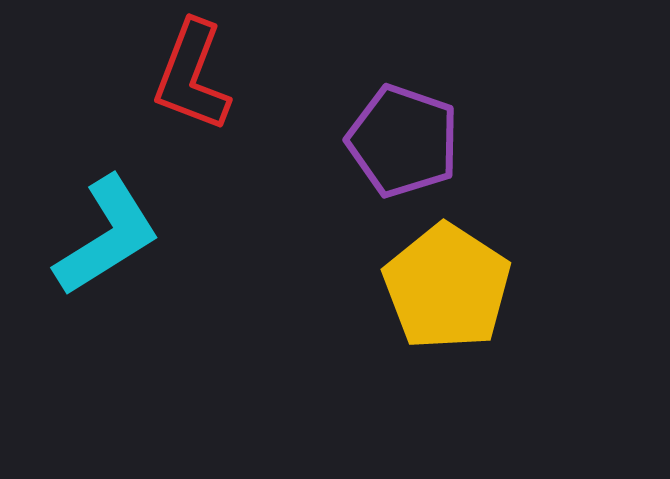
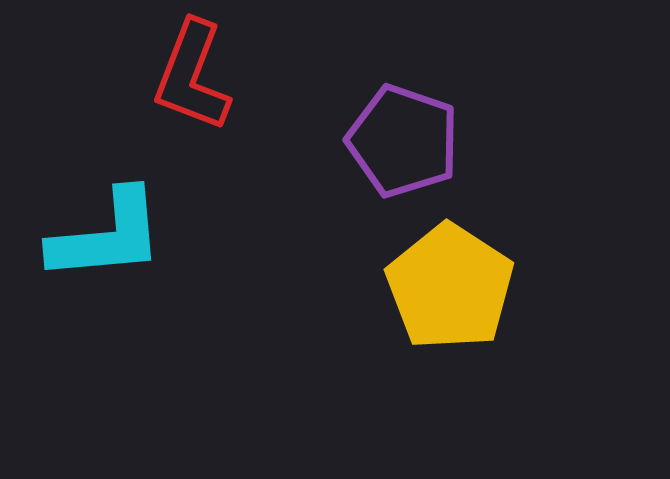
cyan L-shape: rotated 27 degrees clockwise
yellow pentagon: moved 3 px right
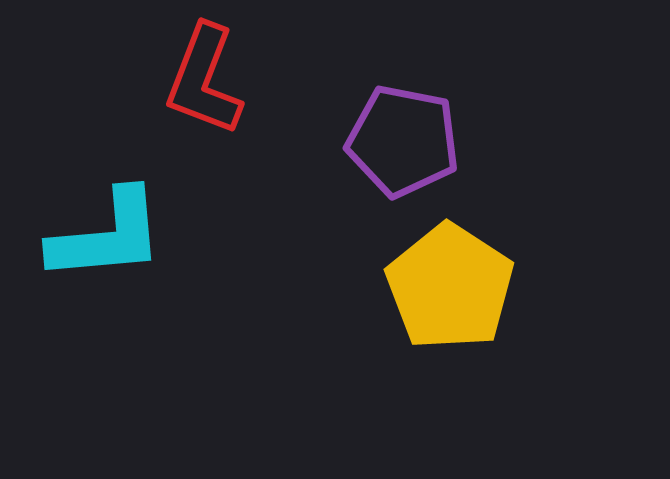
red L-shape: moved 12 px right, 4 px down
purple pentagon: rotated 8 degrees counterclockwise
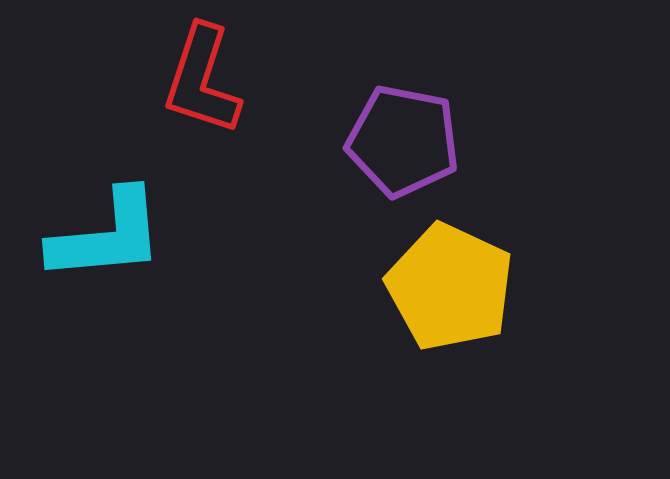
red L-shape: moved 2 px left; rotated 3 degrees counterclockwise
yellow pentagon: rotated 8 degrees counterclockwise
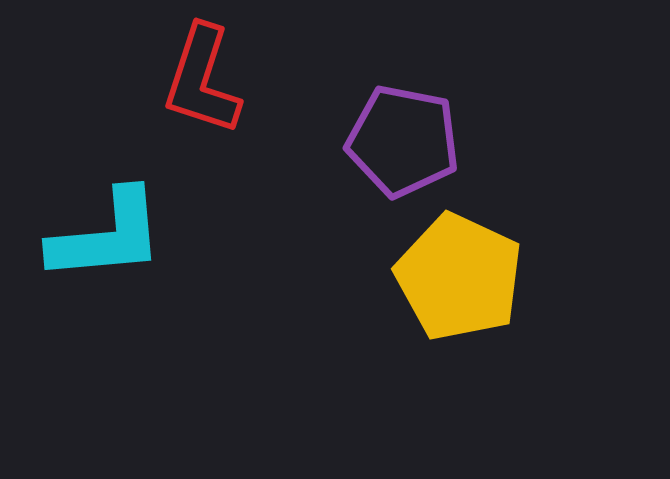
yellow pentagon: moved 9 px right, 10 px up
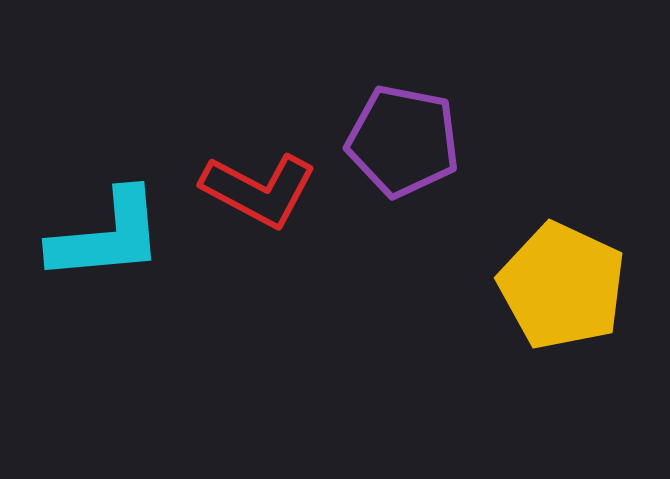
red L-shape: moved 57 px right, 110 px down; rotated 80 degrees counterclockwise
yellow pentagon: moved 103 px right, 9 px down
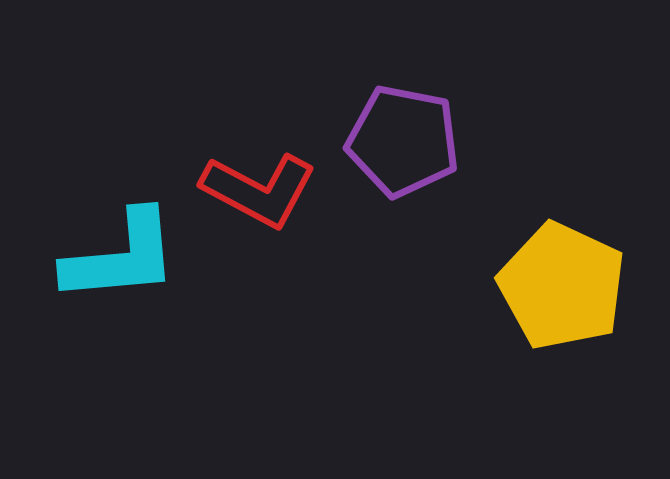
cyan L-shape: moved 14 px right, 21 px down
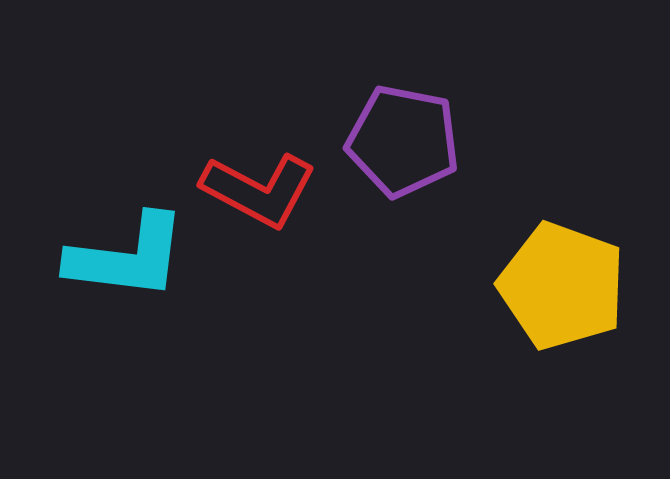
cyan L-shape: moved 6 px right; rotated 12 degrees clockwise
yellow pentagon: rotated 5 degrees counterclockwise
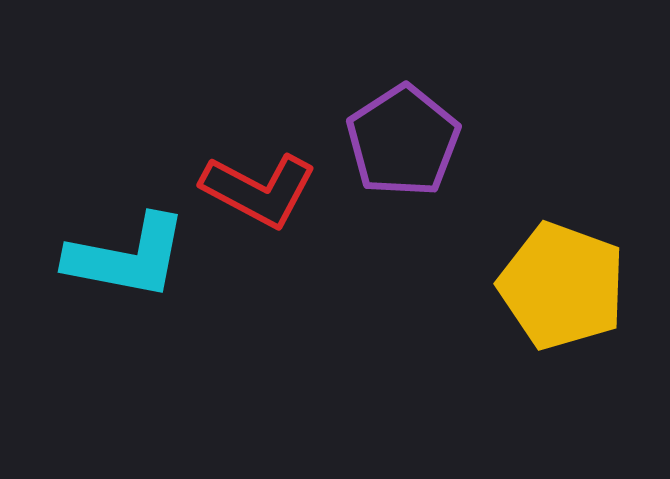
purple pentagon: rotated 28 degrees clockwise
cyan L-shape: rotated 4 degrees clockwise
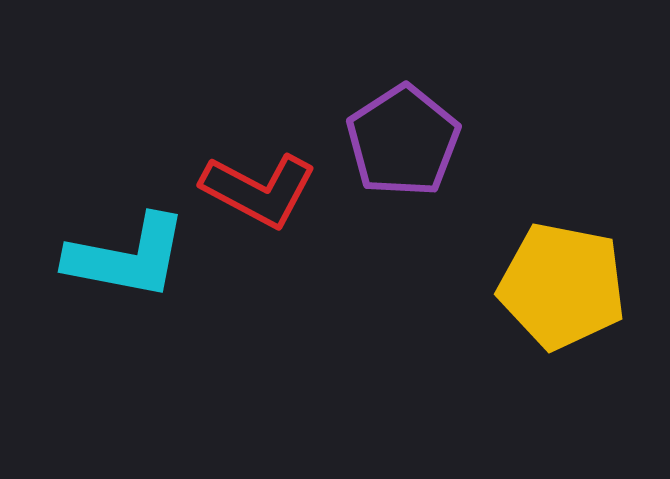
yellow pentagon: rotated 9 degrees counterclockwise
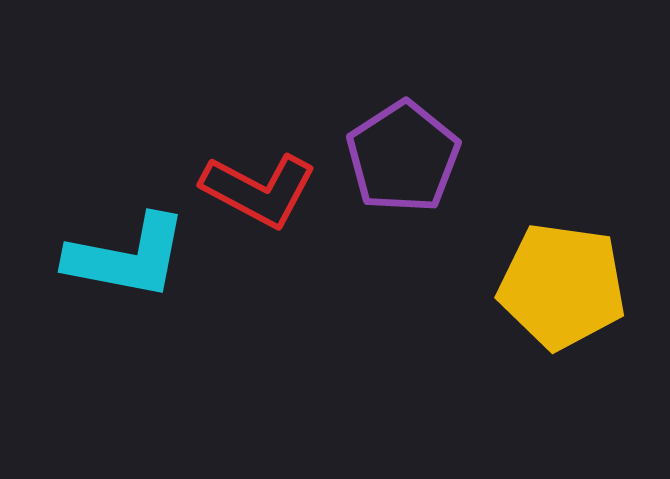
purple pentagon: moved 16 px down
yellow pentagon: rotated 3 degrees counterclockwise
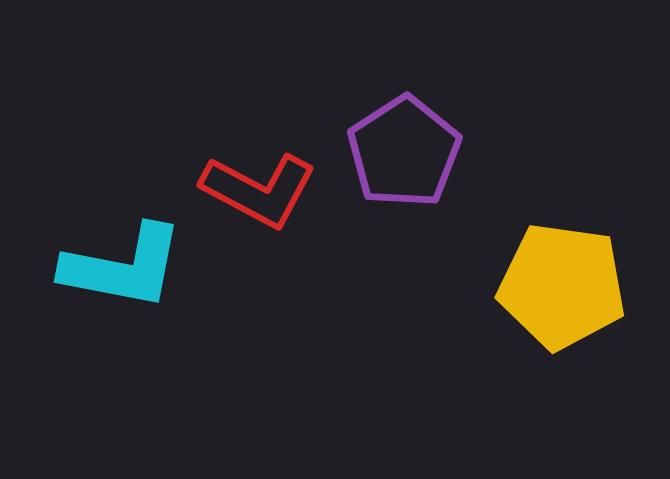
purple pentagon: moved 1 px right, 5 px up
cyan L-shape: moved 4 px left, 10 px down
